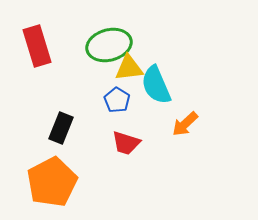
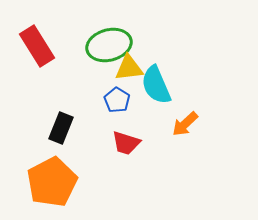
red rectangle: rotated 15 degrees counterclockwise
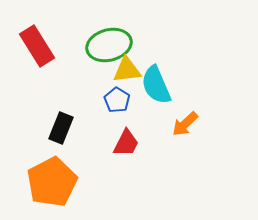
yellow triangle: moved 2 px left, 2 px down
red trapezoid: rotated 80 degrees counterclockwise
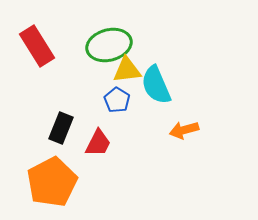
orange arrow: moved 1 px left, 6 px down; rotated 28 degrees clockwise
red trapezoid: moved 28 px left
